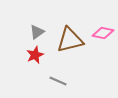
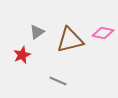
red star: moved 13 px left
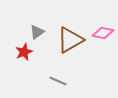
brown triangle: rotated 16 degrees counterclockwise
red star: moved 2 px right, 3 px up
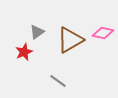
gray line: rotated 12 degrees clockwise
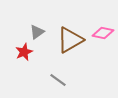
gray line: moved 1 px up
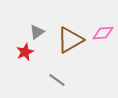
pink diamond: rotated 15 degrees counterclockwise
red star: moved 1 px right
gray line: moved 1 px left
